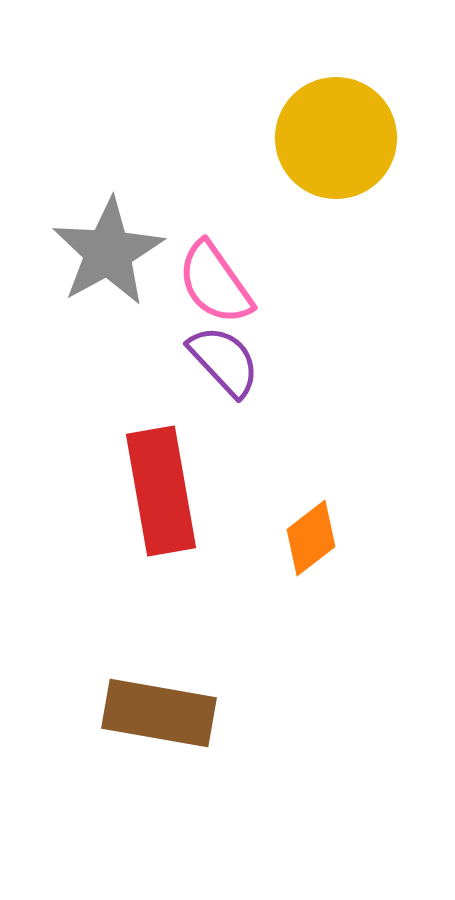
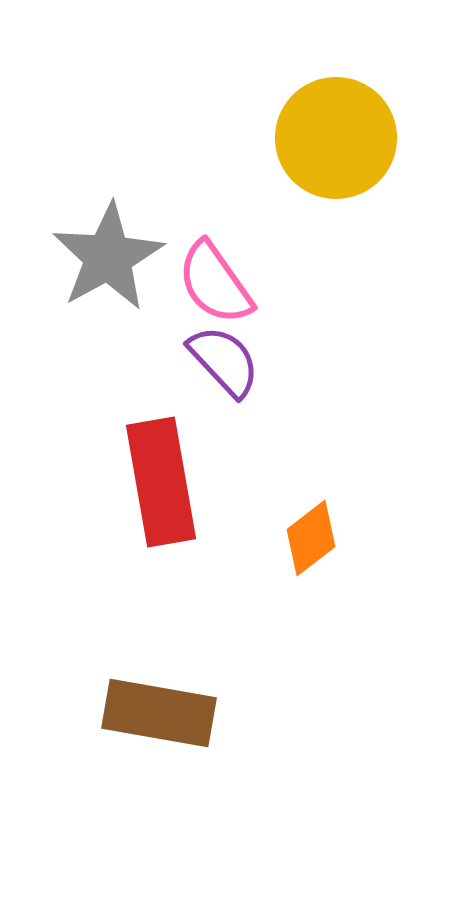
gray star: moved 5 px down
red rectangle: moved 9 px up
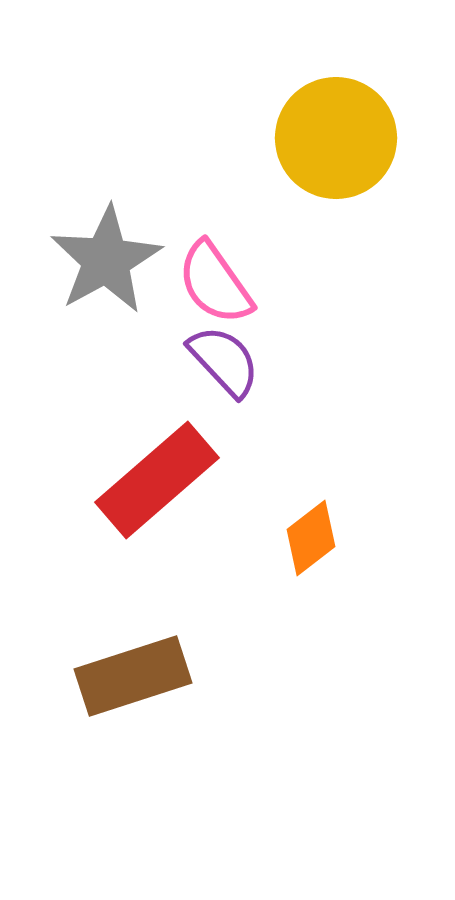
gray star: moved 2 px left, 3 px down
red rectangle: moved 4 px left, 2 px up; rotated 59 degrees clockwise
brown rectangle: moved 26 px left, 37 px up; rotated 28 degrees counterclockwise
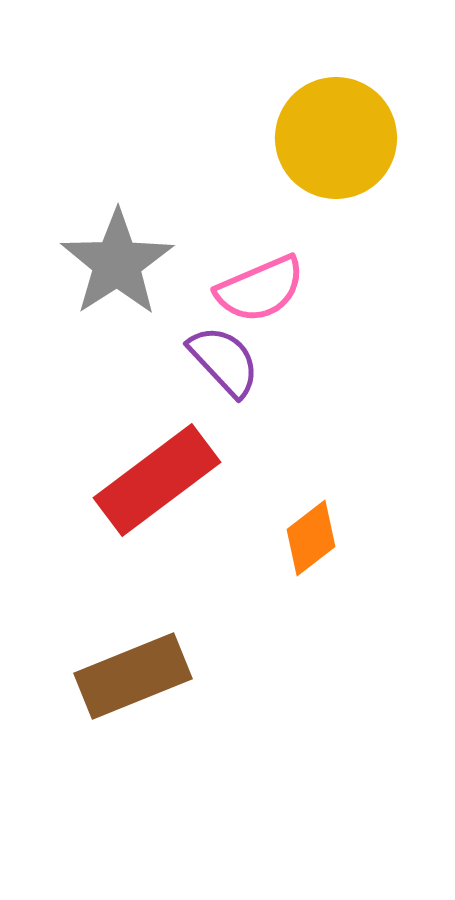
gray star: moved 11 px right, 3 px down; rotated 4 degrees counterclockwise
pink semicircle: moved 45 px right, 6 px down; rotated 78 degrees counterclockwise
red rectangle: rotated 4 degrees clockwise
brown rectangle: rotated 4 degrees counterclockwise
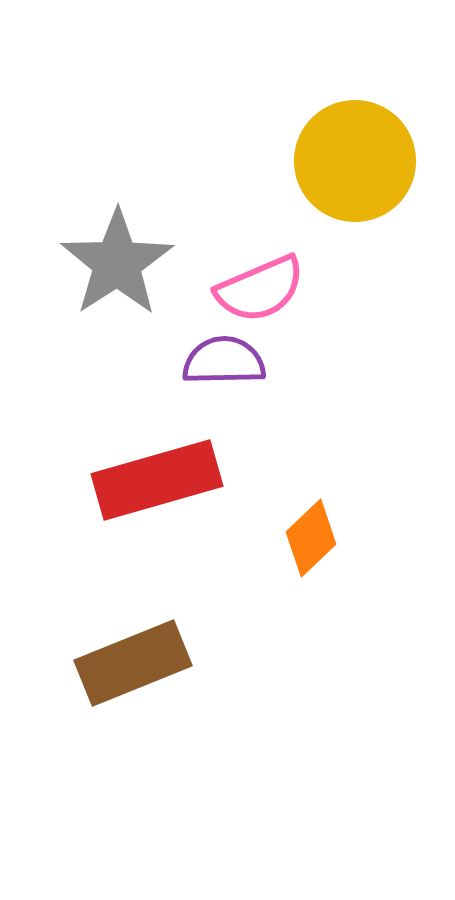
yellow circle: moved 19 px right, 23 px down
purple semicircle: rotated 48 degrees counterclockwise
red rectangle: rotated 21 degrees clockwise
orange diamond: rotated 6 degrees counterclockwise
brown rectangle: moved 13 px up
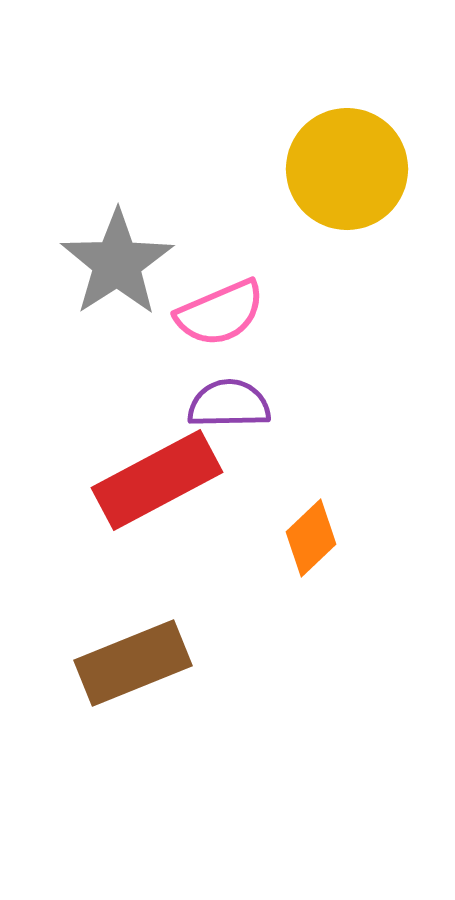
yellow circle: moved 8 px left, 8 px down
pink semicircle: moved 40 px left, 24 px down
purple semicircle: moved 5 px right, 43 px down
red rectangle: rotated 12 degrees counterclockwise
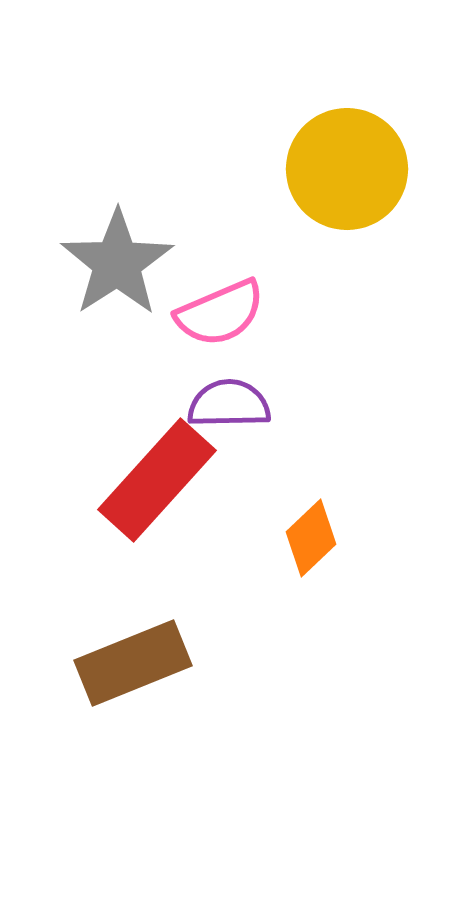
red rectangle: rotated 20 degrees counterclockwise
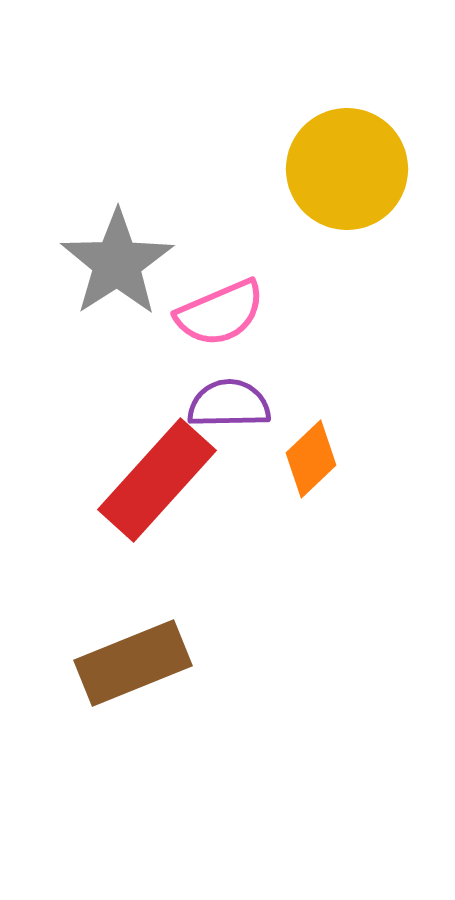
orange diamond: moved 79 px up
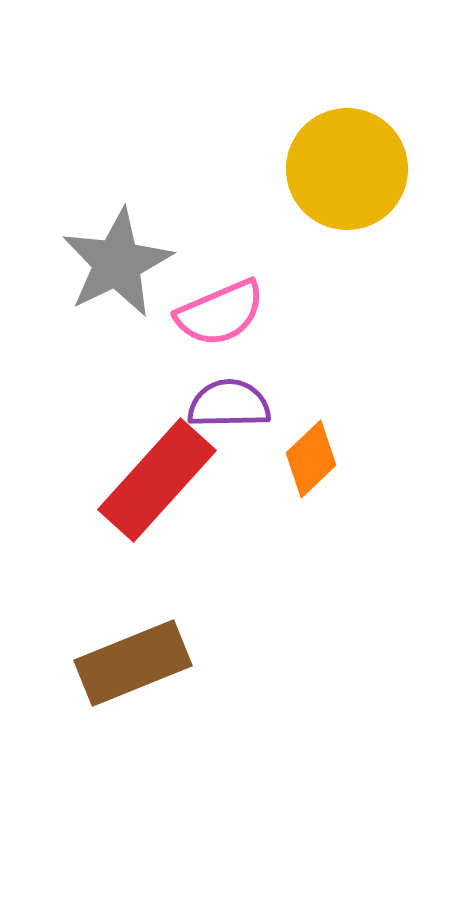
gray star: rotated 7 degrees clockwise
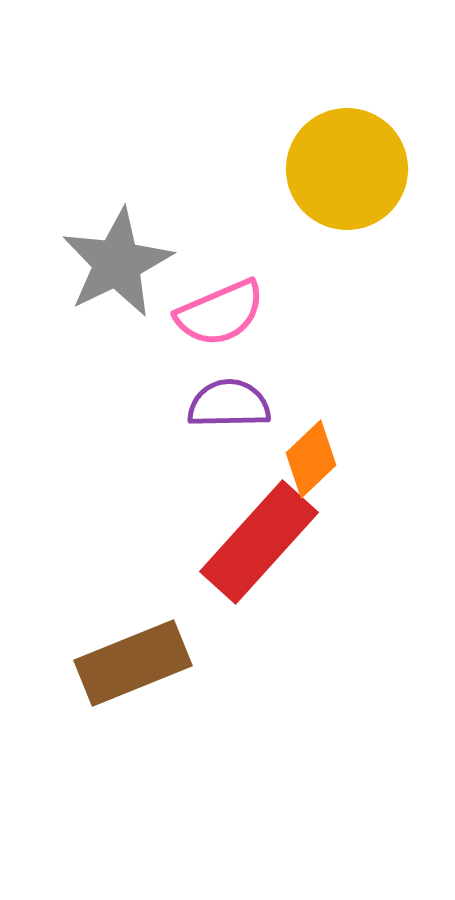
red rectangle: moved 102 px right, 62 px down
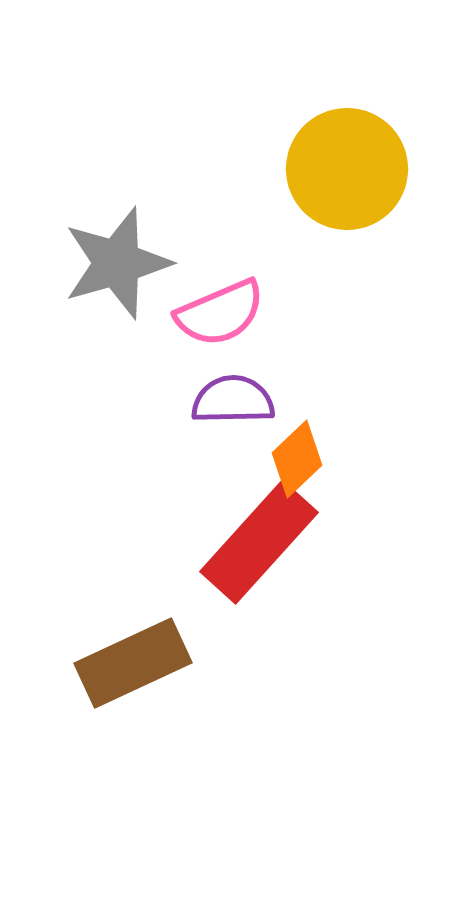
gray star: rotated 10 degrees clockwise
purple semicircle: moved 4 px right, 4 px up
orange diamond: moved 14 px left
brown rectangle: rotated 3 degrees counterclockwise
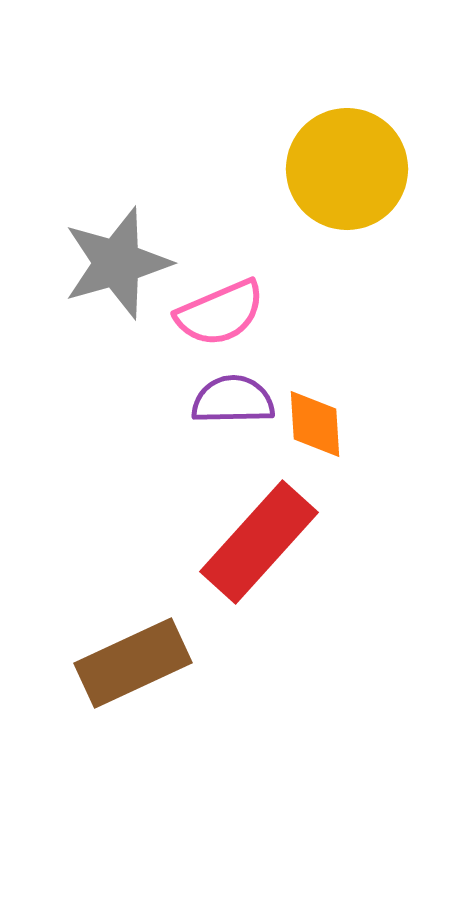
orange diamond: moved 18 px right, 35 px up; rotated 50 degrees counterclockwise
